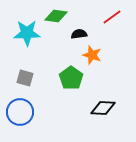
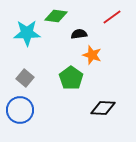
gray square: rotated 24 degrees clockwise
blue circle: moved 2 px up
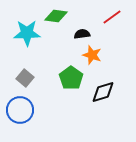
black semicircle: moved 3 px right
black diamond: moved 16 px up; rotated 20 degrees counterclockwise
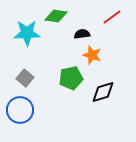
green pentagon: rotated 25 degrees clockwise
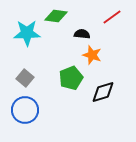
black semicircle: rotated 14 degrees clockwise
green pentagon: rotated 10 degrees counterclockwise
blue circle: moved 5 px right
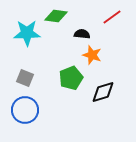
gray square: rotated 18 degrees counterclockwise
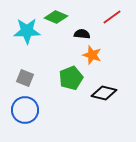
green diamond: moved 1 px down; rotated 15 degrees clockwise
cyan star: moved 2 px up
black diamond: moved 1 px right, 1 px down; rotated 30 degrees clockwise
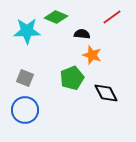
green pentagon: moved 1 px right
black diamond: moved 2 px right; rotated 50 degrees clockwise
